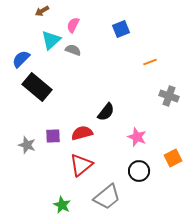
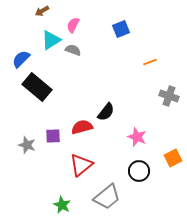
cyan triangle: rotated 10 degrees clockwise
red semicircle: moved 6 px up
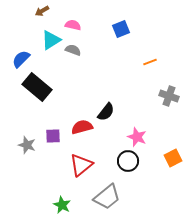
pink semicircle: rotated 77 degrees clockwise
black circle: moved 11 px left, 10 px up
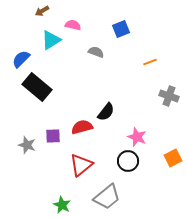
gray semicircle: moved 23 px right, 2 px down
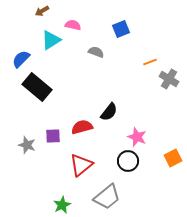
gray cross: moved 17 px up; rotated 12 degrees clockwise
black semicircle: moved 3 px right
green star: rotated 18 degrees clockwise
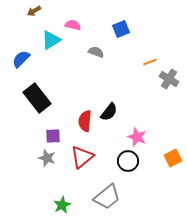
brown arrow: moved 8 px left
black rectangle: moved 11 px down; rotated 12 degrees clockwise
red semicircle: moved 3 px right, 6 px up; rotated 70 degrees counterclockwise
gray star: moved 20 px right, 13 px down
red triangle: moved 1 px right, 8 px up
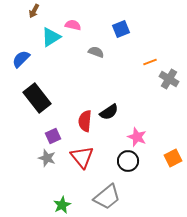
brown arrow: rotated 32 degrees counterclockwise
cyan triangle: moved 3 px up
black semicircle: rotated 18 degrees clockwise
purple square: rotated 21 degrees counterclockwise
red triangle: rotated 30 degrees counterclockwise
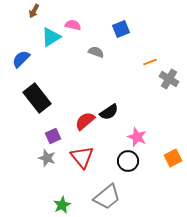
red semicircle: rotated 45 degrees clockwise
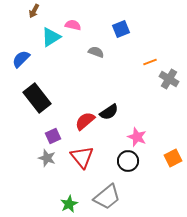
green star: moved 7 px right, 1 px up
